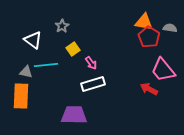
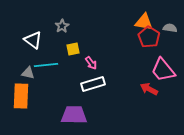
yellow square: rotated 24 degrees clockwise
gray triangle: moved 2 px right, 1 px down
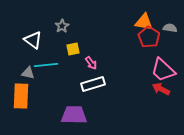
pink trapezoid: rotated 8 degrees counterclockwise
red arrow: moved 12 px right
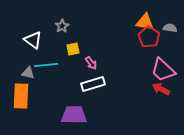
orange triangle: moved 1 px right
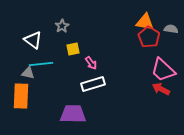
gray semicircle: moved 1 px right, 1 px down
cyan line: moved 5 px left, 1 px up
purple trapezoid: moved 1 px left, 1 px up
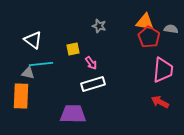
gray star: moved 37 px right; rotated 24 degrees counterclockwise
pink trapezoid: rotated 128 degrees counterclockwise
red arrow: moved 1 px left, 13 px down
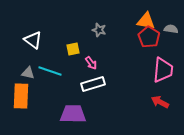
orange triangle: moved 1 px right, 1 px up
gray star: moved 4 px down
cyan line: moved 9 px right, 7 px down; rotated 25 degrees clockwise
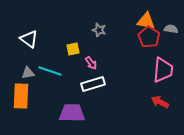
white triangle: moved 4 px left, 1 px up
gray triangle: rotated 24 degrees counterclockwise
purple trapezoid: moved 1 px left, 1 px up
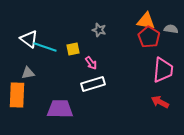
cyan line: moved 5 px left, 24 px up
orange rectangle: moved 4 px left, 1 px up
purple trapezoid: moved 12 px left, 4 px up
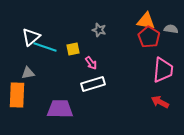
white triangle: moved 2 px right, 2 px up; rotated 42 degrees clockwise
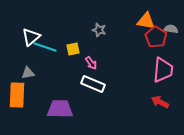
red pentagon: moved 7 px right
white rectangle: rotated 40 degrees clockwise
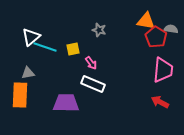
orange rectangle: moved 3 px right
purple trapezoid: moved 6 px right, 6 px up
